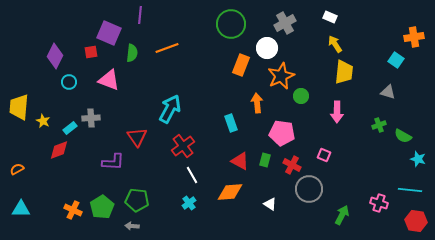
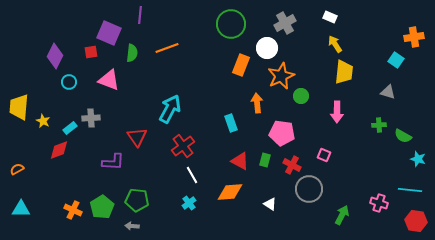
green cross at (379, 125): rotated 16 degrees clockwise
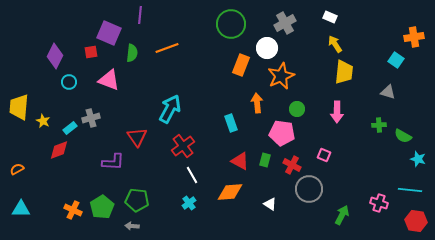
green circle at (301, 96): moved 4 px left, 13 px down
gray cross at (91, 118): rotated 12 degrees counterclockwise
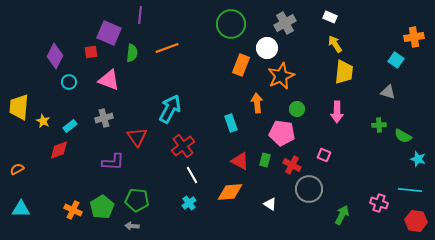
gray cross at (91, 118): moved 13 px right
cyan rectangle at (70, 128): moved 2 px up
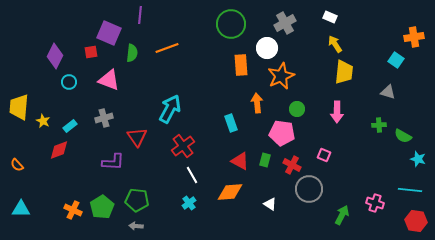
orange rectangle at (241, 65): rotated 25 degrees counterclockwise
orange semicircle at (17, 169): moved 4 px up; rotated 104 degrees counterclockwise
pink cross at (379, 203): moved 4 px left
gray arrow at (132, 226): moved 4 px right
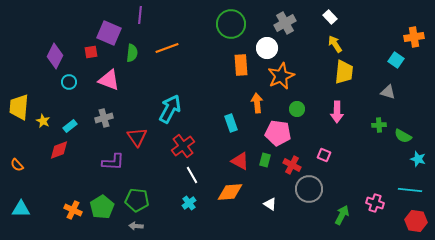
white rectangle at (330, 17): rotated 24 degrees clockwise
pink pentagon at (282, 133): moved 4 px left
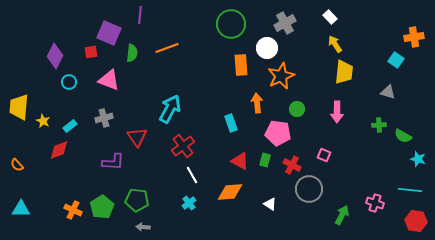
gray arrow at (136, 226): moved 7 px right, 1 px down
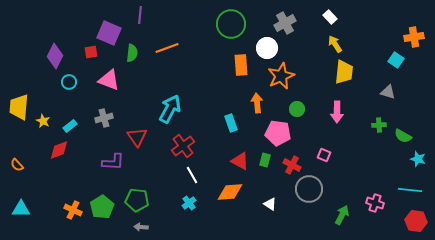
gray arrow at (143, 227): moved 2 px left
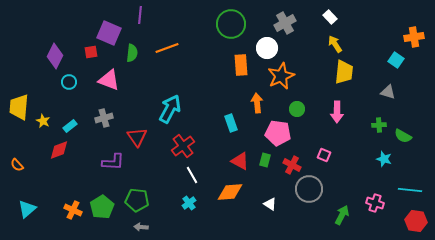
cyan star at (418, 159): moved 34 px left
cyan triangle at (21, 209): moved 6 px right; rotated 42 degrees counterclockwise
